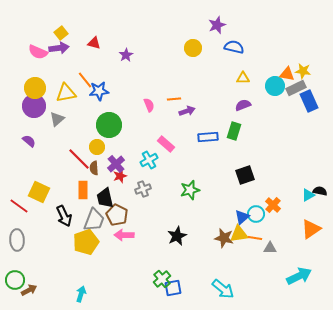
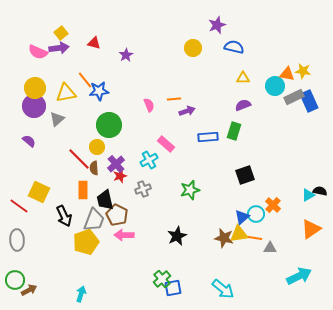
gray rectangle at (296, 88): moved 2 px left, 9 px down
black trapezoid at (105, 198): moved 2 px down
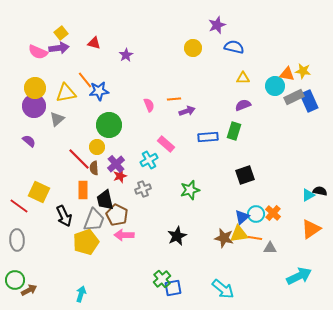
orange cross at (273, 205): moved 8 px down
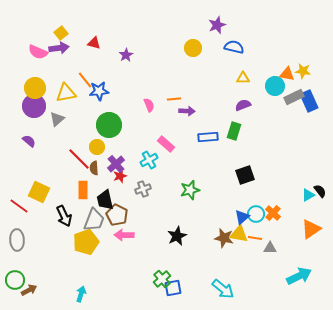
purple arrow at (187, 111): rotated 21 degrees clockwise
black semicircle at (320, 191): rotated 40 degrees clockwise
yellow triangle at (239, 234): rotated 18 degrees clockwise
